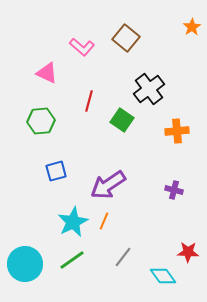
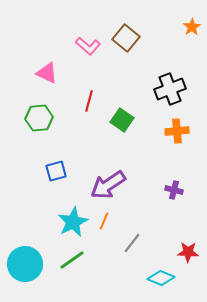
pink L-shape: moved 6 px right, 1 px up
black cross: moved 21 px right; rotated 16 degrees clockwise
green hexagon: moved 2 px left, 3 px up
gray line: moved 9 px right, 14 px up
cyan diamond: moved 2 px left, 2 px down; rotated 32 degrees counterclockwise
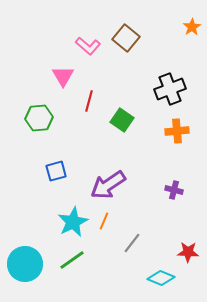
pink triangle: moved 16 px right, 3 px down; rotated 35 degrees clockwise
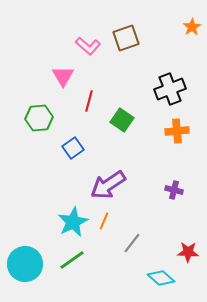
brown square: rotated 32 degrees clockwise
blue square: moved 17 px right, 23 px up; rotated 20 degrees counterclockwise
cyan diamond: rotated 20 degrees clockwise
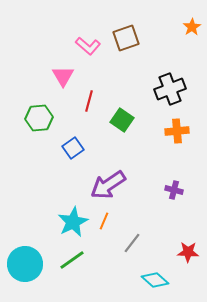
cyan diamond: moved 6 px left, 2 px down
